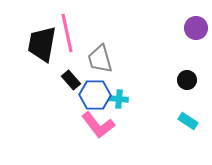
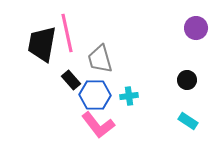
cyan cross: moved 10 px right, 3 px up; rotated 12 degrees counterclockwise
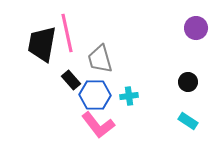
black circle: moved 1 px right, 2 px down
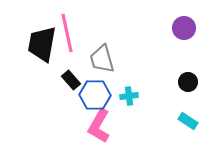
purple circle: moved 12 px left
gray trapezoid: moved 2 px right
pink L-shape: moved 1 px right, 1 px down; rotated 68 degrees clockwise
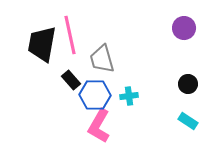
pink line: moved 3 px right, 2 px down
black circle: moved 2 px down
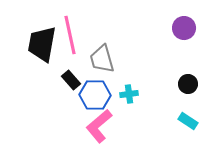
cyan cross: moved 2 px up
pink L-shape: rotated 20 degrees clockwise
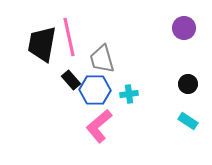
pink line: moved 1 px left, 2 px down
blue hexagon: moved 5 px up
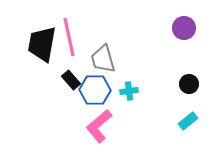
gray trapezoid: moved 1 px right
black circle: moved 1 px right
cyan cross: moved 3 px up
cyan rectangle: rotated 72 degrees counterclockwise
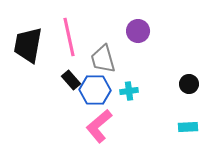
purple circle: moved 46 px left, 3 px down
black trapezoid: moved 14 px left, 1 px down
cyan rectangle: moved 6 px down; rotated 36 degrees clockwise
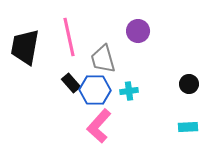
black trapezoid: moved 3 px left, 2 px down
black rectangle: moved 3 px down
pink L-shape: rotated 8 degrees counterclockwise
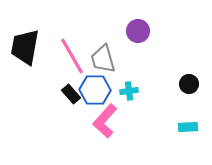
pink line: moved 3 px right, 19 px down; rotated 18 degrees counterclockwise
black rectangle: moved 11 px down
pink L-shape: moved 6 px right, 5 px up
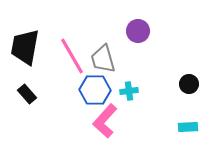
black rectangle: moved 44 px left
